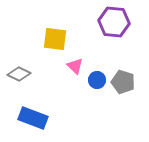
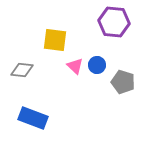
yellow square: moved 1 px down
gray diamond: moved 3 px right, 4 px up; rotated 20 degrees counterclockwise
blue circle: moved 15 px up
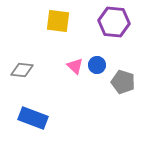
yellow square: moved 3 px right, 19 px up
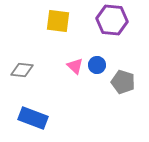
purple hexagon: moved 2 px left, 2 px up
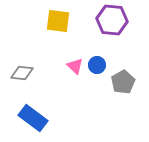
gray diamond: moved 3 px down
gray pentagon: rotated 25 degrees clockwise
blue rectangle: rotated 16 degrees clockwise
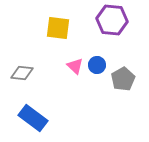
yellow square: moved 7 px down
gray pentagon: moved 3 px up
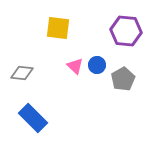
purple hexagon: moved 14 px right, 11 px down
blue rectangle: rotated 8 degrees clockwise
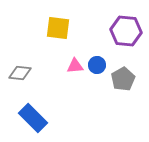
pink triangle: rotated 48 degrees counterclockwise
gray diamond: moved 2 px left
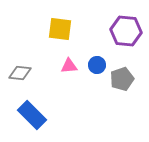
yellow square: moved 2 px right, 1 px down
pink triangle: moved 6 px left
gray pentagon: moved 1 px left; rotated 10 degrees clockwise
blue rectangle: moved 1 px left, 3 px up
